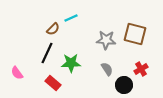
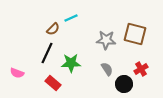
pink semicircle: rotated 32 degrees counterclockwise
black circle: moved 1 px up
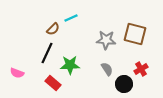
green star: moved 1 px left, 2 px down
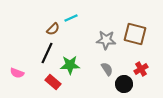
red rectangle: moved 1 px up
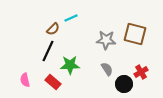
black line: moved 1 px right, 2 px up
red cross: moved 3 px down
pink semicircle: moved 8 px right, 7 px down; rotated 56 degrees clockwise
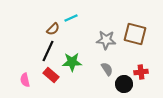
green star: moved 2 px right, 3 px up
red cross: rotated 24 degrees clockwise
red rectangle: moved 2 px left, 7 px up
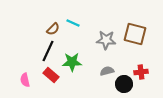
cyan line: moved 2 px right, 5 px down; rotated 48 degrees clockwise
gray semicircle: moved 2 px down; rotated 72 degrees counterclockwise
